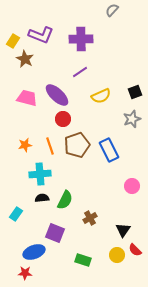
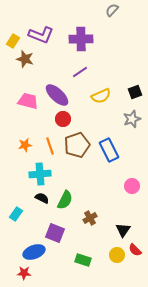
brown star: rotated 12 degrees counterclockwise
pink trapezoid: moved 1 px right, 3 px down
black semicircle: rotated 32 degrees clockwise
red star: moved 1 px left
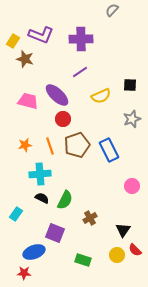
black square: moved 5 px left, 7 px up; rotated 24 degrees clockwise
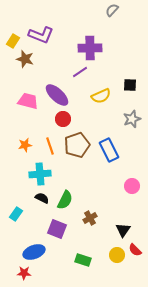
purple cross: moved 9 px right, 9 px down
purple square: moved 2 px right, 4 px up
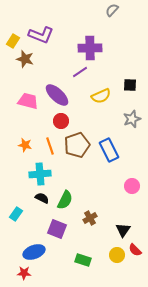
red circle: moved 2 px left, 2 px down
orange star: rotated 24 degrees clockwise
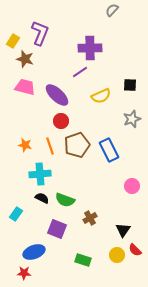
purple L-shape: moved 1 px left, 2 px up; rotated 90 degrees counterclockwise
pink trapezoid: moved 3 px left, 14 px up
green semicircle: rotated 84 degrees clockwise
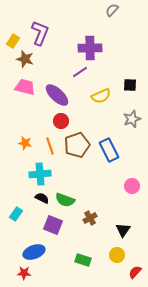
orange star: moved 2 px up
purple square: moved 4 px left, 4 px up
red semicircle: moved 22 px down; rotated 88 degrees clockwise
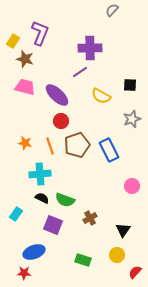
yellow semicircle: rotated 54 degrees clockwise
